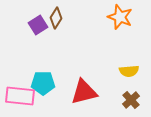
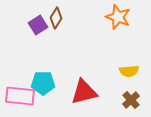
orange star: moved 2 px left
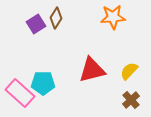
orange star: moved 5 px left; rotated 25 degrees counterclockwise
purple square: moved 2 px left, 1 px up
yellow semicircle: rotated 138 degrees clockwise
red triangle: moved 8 px right, 22 px up
pink rectangle: moved 3 px up; rotated 36 degrees clockwise
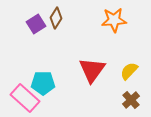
orange star: moved 1 px right, 3 px down
red triangle: rotated 40 degrees counterclockwise
pink rectangle: moved 5 px right, 5 px down
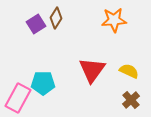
yellow semicircle: rotated 72 degrees clockwise
pink rectangle: moved 7 px left; rotated 76 degrees clockwise
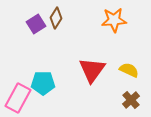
yellow semicircle: moved 1 px up
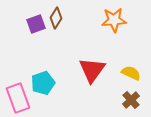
purple square: rotated 12 degrees clockwise
yellow semicircle: moved 2 px right, 3 px down
cyan pentagon: rotated 20 degrees counterclockwise
pink rectangle: rotated 48 degrees counterclockwise
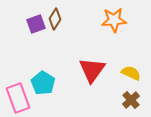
brown diamond: moved 1 px left, 1 px down
cyan pentagon: rotated 20 degrees counterclockwise
